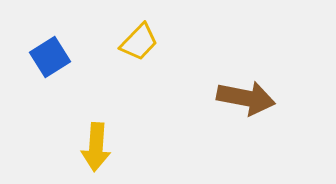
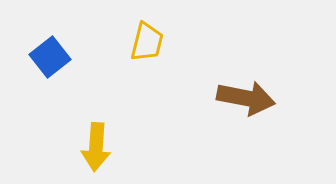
yellow trapezoid: moved 8 px right; rotated 30 degrees counterclockwise
blue square: rotated 6 degrees counterclockwise
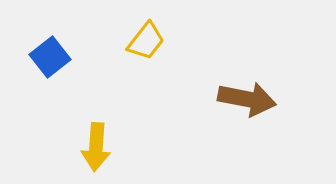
yellow trapezoid: moved 1 px left, 1 px up; rotated 24 degrees clockwise
brown arrow: moved 1 px right, 1 px down
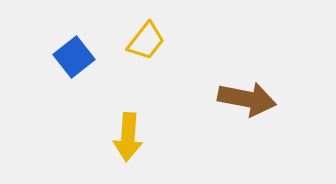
blue square: moved 24 px right
yellow arrow: moved 32 px right, 10 px up
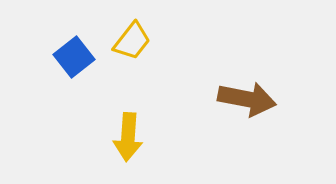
yellow trapezoid: moved 14 px left
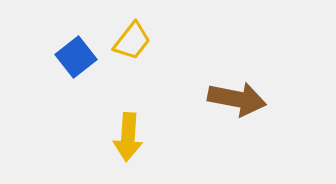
blue square: moved 2 px right
brown arrow: moved 10 px left
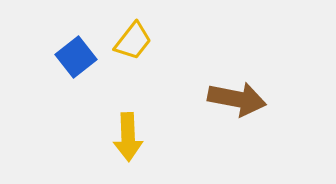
yellow trapezoid: moved 1 px right
yellow arrow: rotated 6 degrees counterclockwise
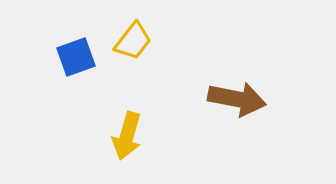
blue square: rotated 18 degrees clockwise
yellow arrow: moved 1 px left, 1 px up; rotated 18 degrees clockwise
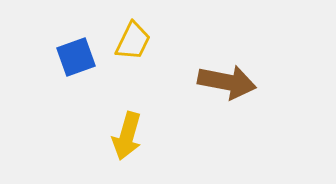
yellow trapezoid: rotated 12 degrees counterclockwise
brown arrow: moved 10 px left, 17 px up
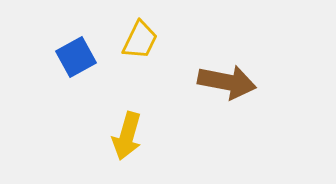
yellow trapezoid: moved 7 px right, 1 px up
blue square: rotated 9 degrees counterclockwise
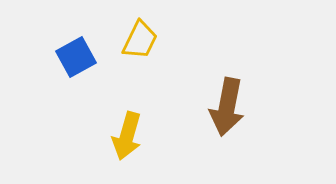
brown arrow: moved 25 px down; rotated 90 degrees clockwise
